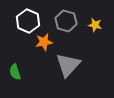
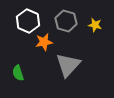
green semicircle: moved 3 px right, 1 px down
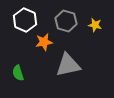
white hexagon: moved 3 px left, 1 px up
gray triangle: rotated 36 degrees clockwise
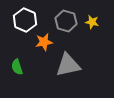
yellow star: moved 3 px left, 3 px up
green semicircle: moved 1 px left, 6 px up
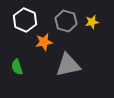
yellow star: rotated 24 degrees counterclockwise
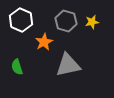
white hexagon: moved 4 px left
orange star: rotated 18 degrees counterclockwise
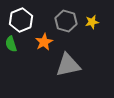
white hexagon: rotated 15 degrees clockwise
green semicircle: moved 6 px left, 23 px up
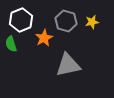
orange star: moved 4 px up
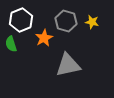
yellow star: rotated 24 degrees clockwise
